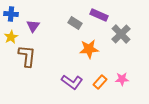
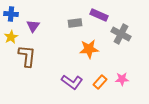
gray rectangle: rotated 40 degrees counterclockwise
gray cross: rotated 18 degrees counterclockwise
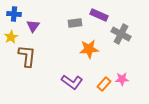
blue cross: moved 3 px right
orange rectangle: moved 4 px right, 2 px down
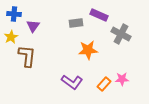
gray rectangle: moved 1 px right
orange star: moved 1 px left, 1 px down
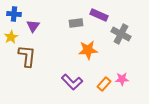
purple L-shape: rotated 10 degrees clockwise
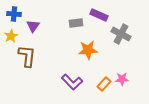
yellow star: moved 1 px up
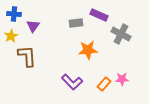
brown L-shape: rotated 10 degrees counterclockwise
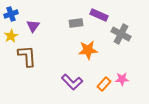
blue cross: moved 3 px left; rotated 24 degrees counterclockwise
